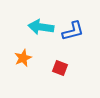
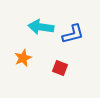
blue L-shape: moved 3 px down
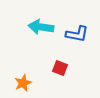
blue L-shape: moved 4 px right; rotated 25 degrees clockwise
orange star: moved 25 px down
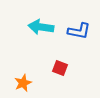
blue L-shape: moved 2 px right, 3 px up
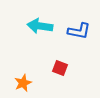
cyan arrow: moved 1 px left, 1 px up
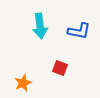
cyan arrow: rotated 105 degrees counterclockwise
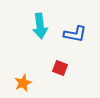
blue L-shape: moved 4 px left, 3 px down
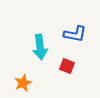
cyan arrow: moved 21 px down
red square: moved 7 px right, 2 px up
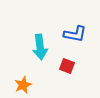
orange star: moved 2 px down
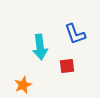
blue L-shape: rotated 60 degrees clockwise
red square: rotated 28 degrees counterclockwise
